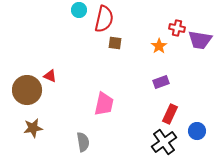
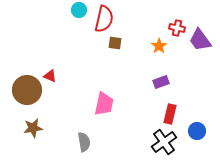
purple trapezoid: rotated 45 degrees clockwise
red rectangle: rotated 12 degrees counterclockwise
gray semicircle: moved 1 px right
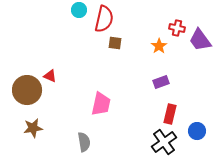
pink trapezoid: moved 3 px left
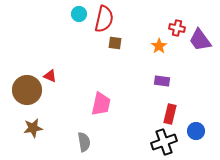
cyan circle: moved 4 px down
purple rectangle: moved 1 px right, 1 px up; rotated 28 degrees clockwise
blue circle: moved 1 px left
black cross: rotated 15 degrees clockwise
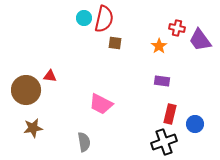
cyan circle: moved 5 px right, 4 px down
red triangle: rotated 16 degrees counterclockwise
brown circle: moved 1 px left
pink trapezoid: rotated 105 degrees clockwise
blue circle: moved 1 px left, 7 px up
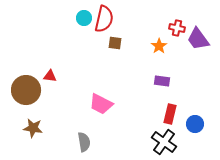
purple trapezoid: moved 2 px left, 1 px up
brown star: rotated 18 degrees clockwise
black cross: rotated 35 degrees counterclockwise
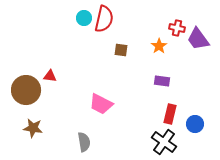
brown square: moved 6 px right, 7 px down
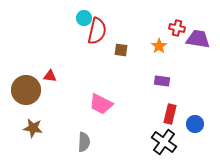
red semicircle: moved 7 px left, 12 px down
purple trapezoid: rotated 135 degrees clockwise
gray semicircle: rotated 12 degrees clockwise
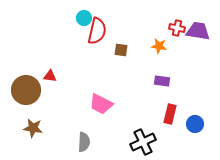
purple trapezoid: moved 8 px up
orange star: rotated 28 degrees counterclockwise
black cross: moved 21 px left; rotated 30 degrees clockwise
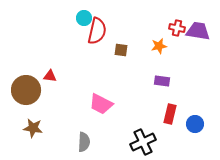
orange star: rotated 21 degrees counterclockwise
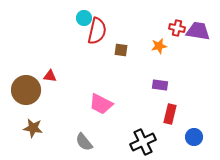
purple rectangle: moved 2 px left, 4 px down
blue circle: moved 1 px left, 13 px down
gray semicircle: rotated 138 degrees clockwise
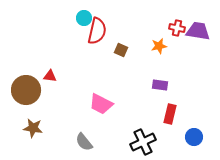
brown square: rotated 16 degrees clockwise
